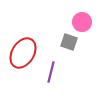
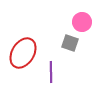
gray square: moved 1 px right, 1 px down
purple line: rotated 15 degrees counterclockwise
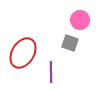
pink circle: moved 2 px left, 2 px up
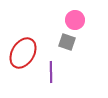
pink circle: moved 5 px left
gray square: moved 3 px left, 1 px up
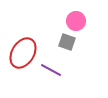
pink circle: moved 1 px right, 1 px down
purple line: moved 2 px up; rotated 60 degrees counterclockwise
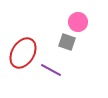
pink circle: moved 2 px right, 1 px down
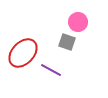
red ellipse: rotated 12 degrees clockwise
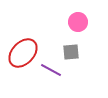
gray square: moved 4 px right, 10 px down; rotated 24 degrees counterclockwise
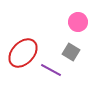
gray square: rotated 36 degrees clockwise
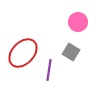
purple line: moved 2 px left; rotated 70 degrees clockwise
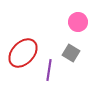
gray square: moved 1 px down
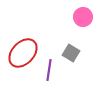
pink circle: moved 5 px right, 5 px up
